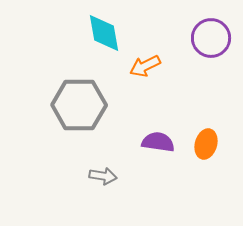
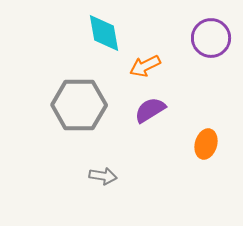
purple semicircle: moved 8 px left, 32 px up; rotated 40 degrees counterclockwise
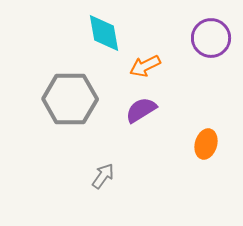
gray hexagon: moved 9 px left, 6 px up
purple semicircle: moved 9 px left
gray arrow: rotated 64 degrees counterclockwise
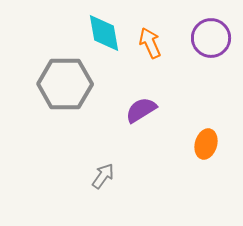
orange arrow: moved 5 px right, 23 px up; rotated 92 degrees clockwise
gray hexagon: moved 5 px left, 15 px up
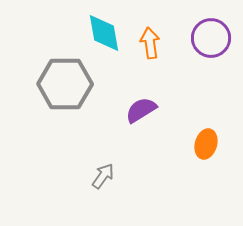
orange arrow: rotated 16 degrees clockwise
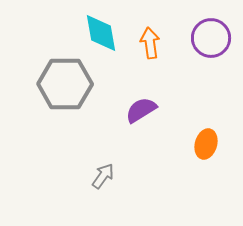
cyan diamond: moved 3 px left
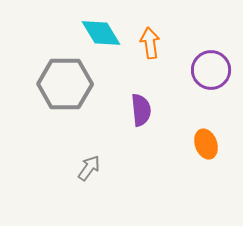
cyan diamond: rotated 21 degrees counterclockwise
purple circle: moved 32 px down
purple semicircle: rotated 116 degrees clockwise
orange ellipse: rotated 36 degrees counterclockwise
gray arrow: moved 14 px left, 8 px up
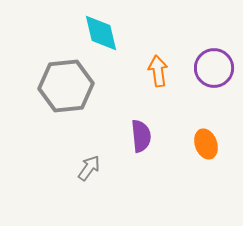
cyan diamond: rotated 18 degrees clockwise
orange arrow: moved 8 px right, 28 px down
purple circle: moved 3 px right, 2 px up
gray hexagon: moved 1 px right, 2 px down; rotated 6 degrees counterclockwise
purple semicircle: moved 26 px down
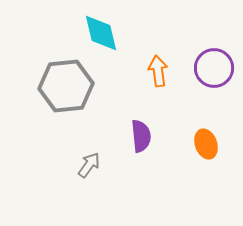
gray arrow: moved 3 px up
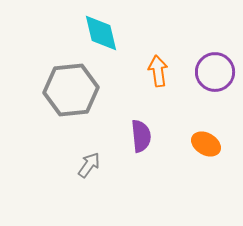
purple circle: moved 1 px right, 4 px down
gray hexagon: moved 5 px right, 4 px down
orange ellipse: rotated 40 degrees counterclockwise
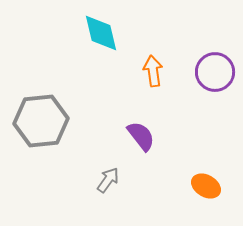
orange arrow: moved 5 px left
gray hexagon: moved 30 px left, 31 px down
purple semicircle: rotated 32 degrees counterclockwise
orange ellipse: moved 42 px down
gray arrow: moved 19 px right, 15 px down
